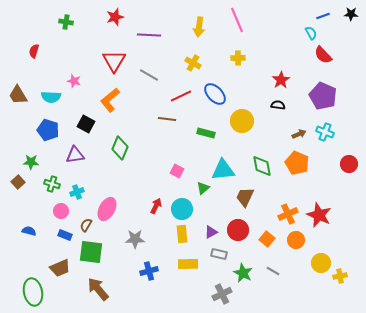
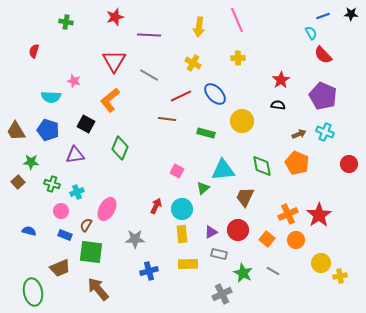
brown trapezoid at (18, 95): moved 2 px left, 36 px down
red star at (319, 215): rotated 15 degrees clockwise
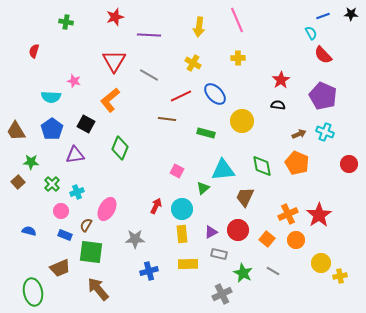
blue pentagon at (48, 130): moved 4 px right, 1 px up; rotated 20 degrees clockwise
green cross at (52, 184): rotated 28 degrees clockwise
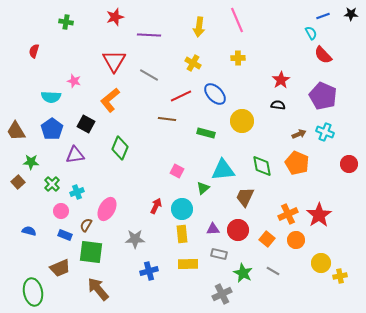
purple triangle at (211, 232): moved 2 px right, 3 px up; rotated 24 degrees clockwise
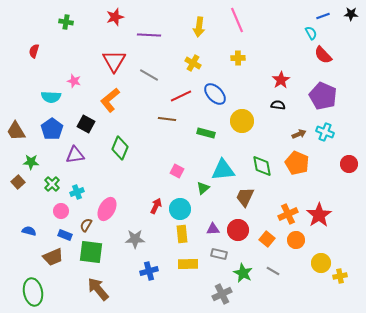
cyan circle at (182, 209): moved 2 px left
brown trapezoid at (60, 268): moved 7 px left, 11 px up
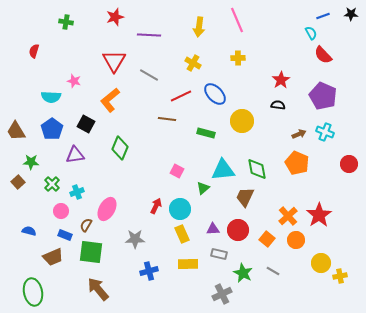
green diamond at (262, 166): moved 5 px left, 3 px down
orange cross at (288, 214): moved 2 px down; rotated 18 degrees counterclockwise
yellow rectangle at (182, 234): rotated 18 degrees counterclockwise
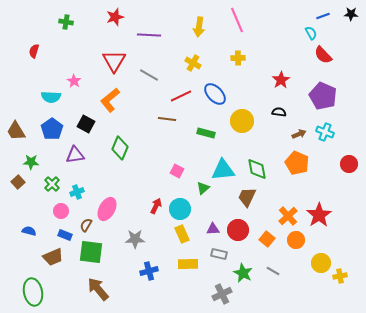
pink star at (74, 81): rotated 16 degrees clockwise
black semicircle at (278, 105): moved 1 px right, 7 px down
brown trapezoid at (245, 197): moved 2 px right
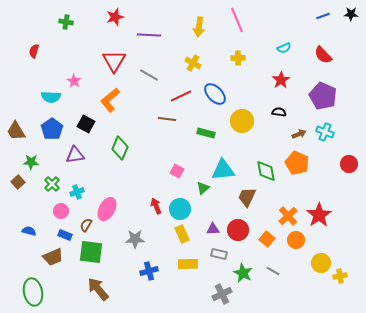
cyan semicircle at (311, 33): moved 27 px left, 15 px down; rotated 96 degrees clockwise
green diamond at (257, 169): moved 9 px right, 2 px down
red arrow at (156, 206): rotated 49 degrees counterclockwise
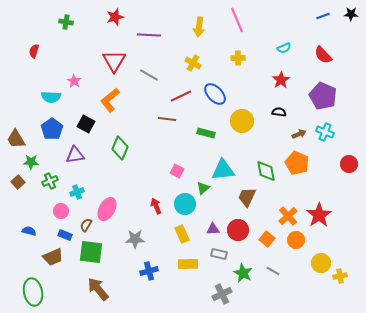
brown trapezoid at (16, 131): moved 8 px down
green cross at (52, 184): moved 2 px left, 3 px up; rotated 21 degrees clockwise
cyan circle at (180, 209): moved 5 px right, 5 px up
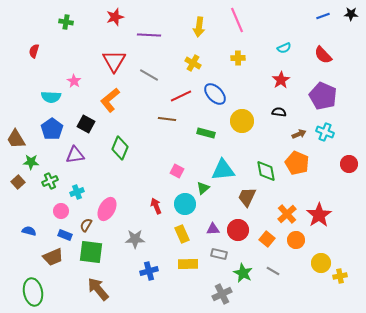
orange cross at (288, 216): moved 1 px left, 2 px up
